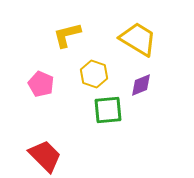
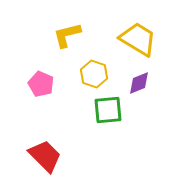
purple diamond: moved 2 px left, 2 px up
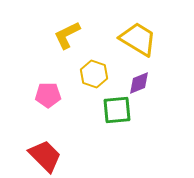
yellow L-shape: rotated 12 degrees counterclockwise
pink pentagon: moved 7 px right, 11 px down; rotated 25 degrees counterclockwise
green square: moved 9 px right
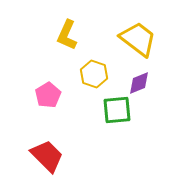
yellow L-shape: rotated 40 degrees counterclockwise
yellow trapezoid: rotated 6 degrees clockwise
pink pentagon: rotated 30 degrees counterclockwise
red trapezoid: moved 2 px right
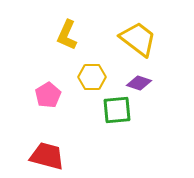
yellow hexagon: moved 2 px left, 3 px down; rotated 20 degrees counterclockwise
purple diamond: rotated 40 degrees clockwise
red trapezoid: rotated 30 degrees counterclockwise
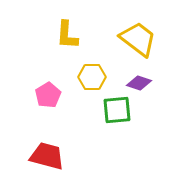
yellow L-shape: rotated 20 degrees counterclockwise
